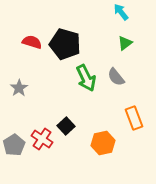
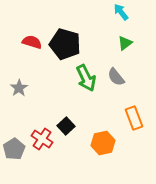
gray pentagon: moved 4 px down
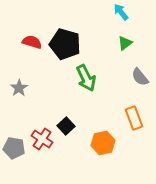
gray semicircle: moved 24 px right
gray pentagon: moved 1 px up; rotated 30 degrees counterclockwise
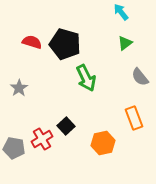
red cross: rotated 25 degrees clockwise
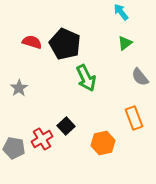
black pentagon: rotated 8 degrees clockwise
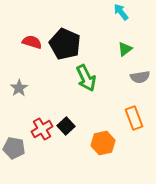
green triangle: moved 6 px down
gray semicircle: rotated 60 degrees counterclockwise
red cross: moved 10 px up
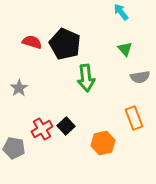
green triangle: rotated 35 degrees counterclockwise
green arrow: rotated 20 degrees clockwise
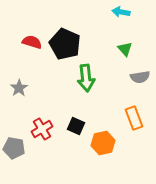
cyan arrow: rotated 42 degrees counterclockwise
black square: moved 10 px right; rotated 24 degrees counterclockwise
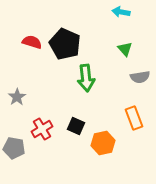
gray star: moved 2 px left, 9 px down
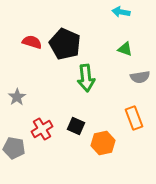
green triangle: rotated 28 degrees counterclockwise
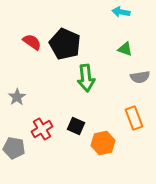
red semicircle: rotated 18 degrees clockwise
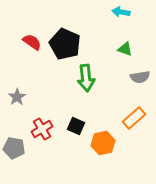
orange rectangle: rotated 70 degrees clockwise
